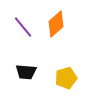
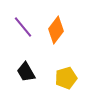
orange diamond: moved 6 px down; rotated 12 degrees counterclockwise
black trapezoid: rotated 55 degrees clockwise
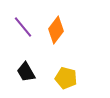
yellow pentagon: rotated 30 degrees clockwise
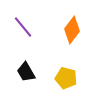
orange diamond: moved 16 px right
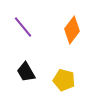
yellow pentagon: moved 2 px left, 2 px down
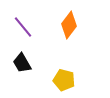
orange diamond: moved 3 px left, 5 px up
black trapezoid: moved 4 px left, 9 px up
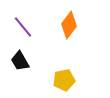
black trapezoid: moved 2 px left, 2 px up
yellow pentagon: rotated 25 degrees counterclockwise
